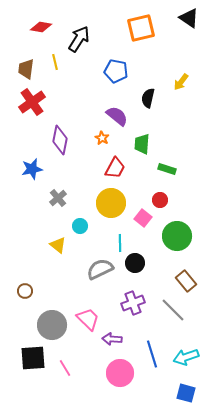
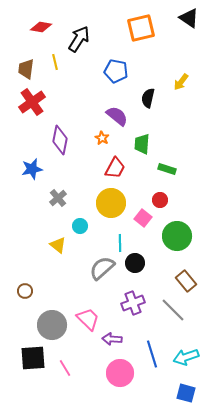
gray semicircle: moved 2 px right, 1 px up; rotated 16 degrees counterclockwise
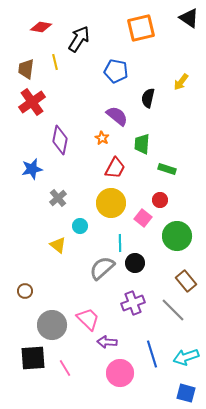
purple arrow: moved 5 px left, 3 px down
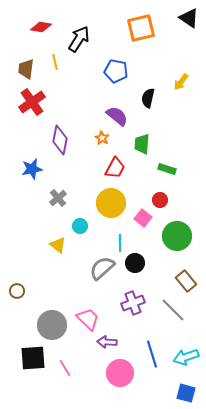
brown circle: moved 8 px left
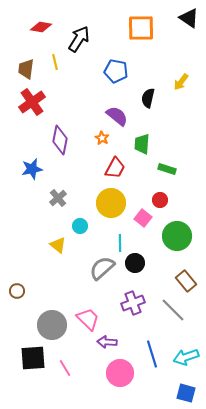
orange square: rotated 12 degrees clockwise
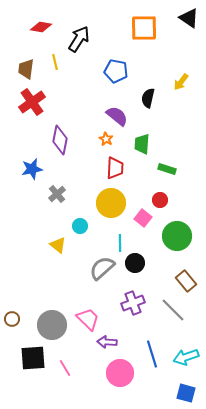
orange square: moved 3 px right
orange star: moved 4 px right, 1 px down
red trapezoid: rotated 25 degrees counterclockwise
gray cross: moved 1 px left, 4 px up
brown circle: moved 5 px left, 28 px down
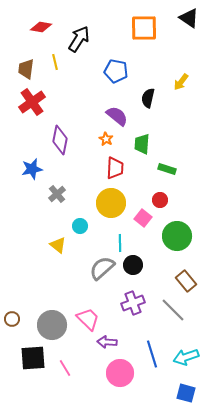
black circle: moved 2 px left, 2 px down
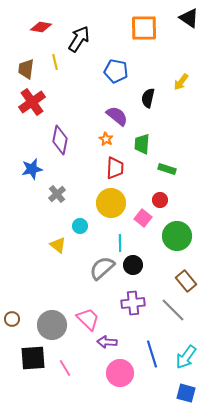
purple cross: rotated 15 degrees clockwise
cyan arrow: rotated 35 degrees counterclockwise
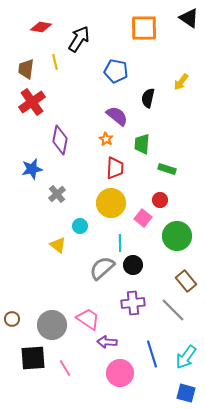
pink trapezoid: rotated 10 degrees counterclockwise
